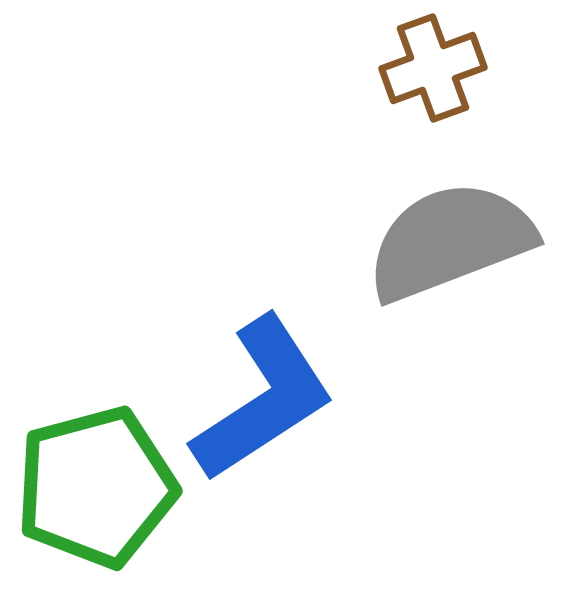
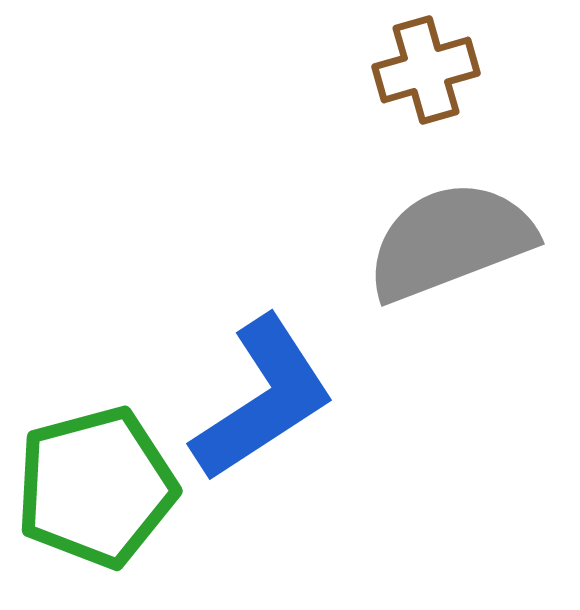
brown cross: moved 7 px left, 2 px down; rotated 4 degrees clockwise
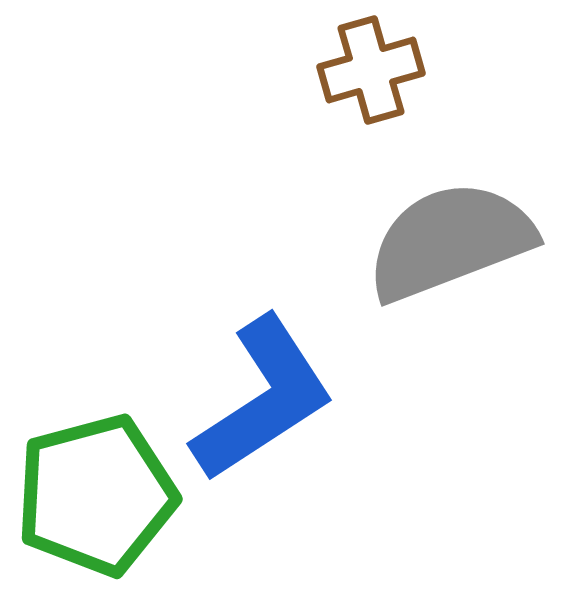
brown cross: moved 55 px left
green pentagon: moved 8 px down
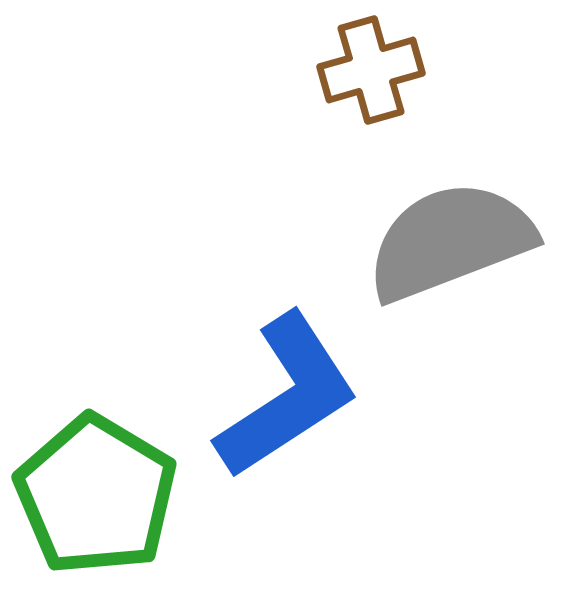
blue L-shape: moved 24 px right, 3 px up
green pentagon: rotated 26 degrees counterclockwise
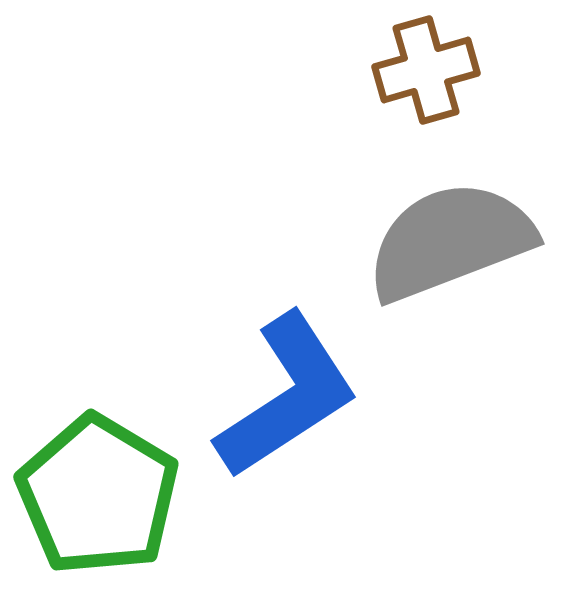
brown cross: moved 55 px right
green pentagon: moved 2 px right
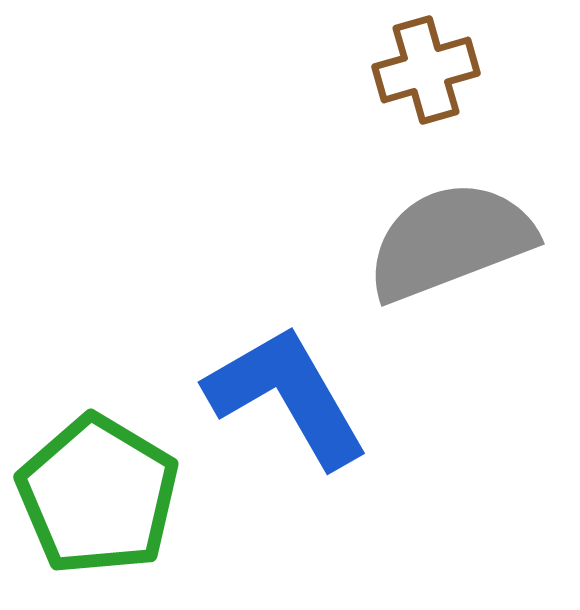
blue L-shape: rotated 87 degrees counterclockwise
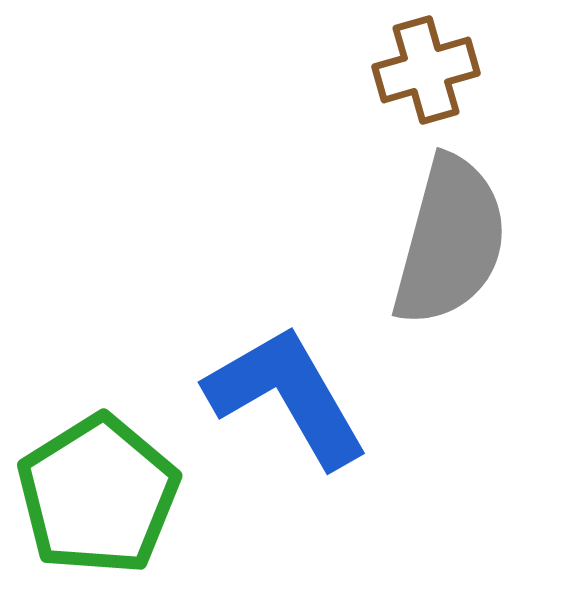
gray semicircle: rotated 126 degrees clockwise
green pentagon: rotated 9 degrees clockwise
